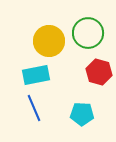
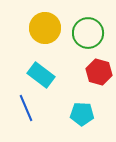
yellow circle: moved 4 px left, 13 px up
cyan rectangle: moved 5 px right; rotated 48 degrees clockwise
blue line: moved 8 px left
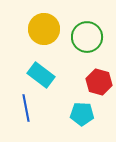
yellow circle: moved 1 px left, 1 px down
green circle: moved 1 px left, 4 px down
red hexagon: moved 10 px down
blue line: rotated 12 degrees clockwise
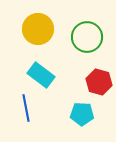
yellow circle: moved 6 px left
